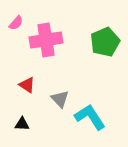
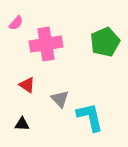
pink cross: moved 4 px down
cyan L-shape: rotated 20 degrees clockwise
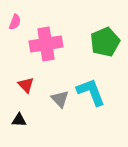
pink semicircle: moved 1 px left, 1 px up; rotated 21 degrees counterclockwise
red triangle: moved 1 px left; rotated 12 degrees clockwise
cyan L-shape: moved 1 px right, 25 px up; rotated 8 degrees counterclockwise
black triangle: moved 3 px left, 4 px up
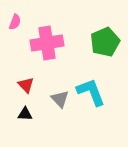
pink cross: moved 1 px right, 1 px up
black triangle: moved 6 px right, 6 px up
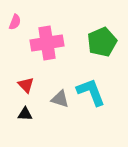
green pentagon: moved 3 px left
gray triangle: rotated 30 degrees counterclockwise
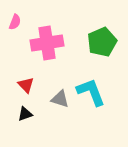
black triangle: rotated 21 degrees counterclockwise
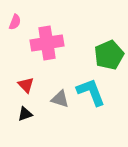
green pentagon: moved 7 px right, 13 px down
